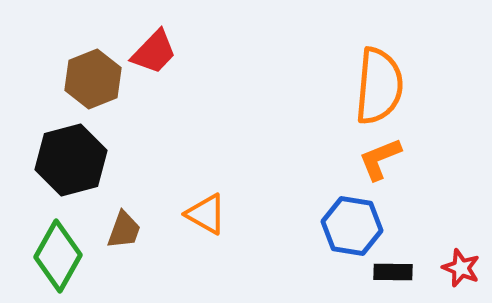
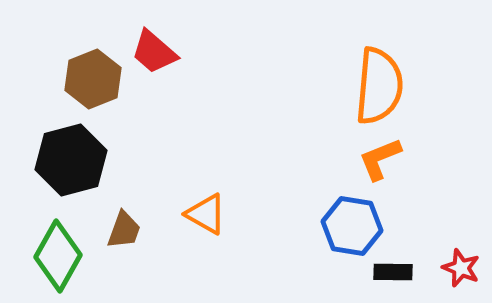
red trapezoid: rotated 87 degrees clockwise
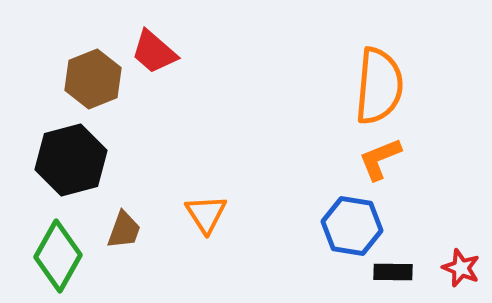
orange triangle: rotated 27 degrees clockwise
